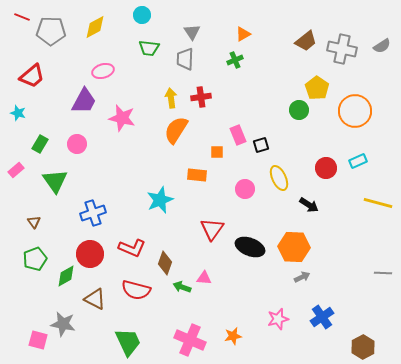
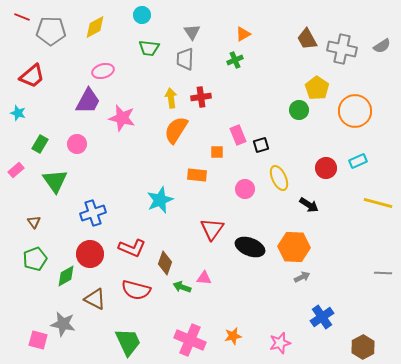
brown trapezoid at (306, 41): moved 1 px right, 2 px up; rotated 100 degrees clockwise
purple trapezoid at (84, 101): moved 4 px right
pink star at (278, 319): moved 2 px right, 24 px down
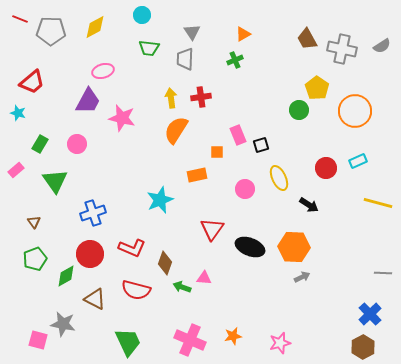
red line at (22, 17): moved 2 px left, 2 px down
red trapezoid at (32, 76): moved 6 px down
orange rectangle at (197, 175): rotated 18 degrees counterclockwise
blue cross at (322, 317): moved 48 px right, 3 px up; rotated 10 degrees counterclockwise
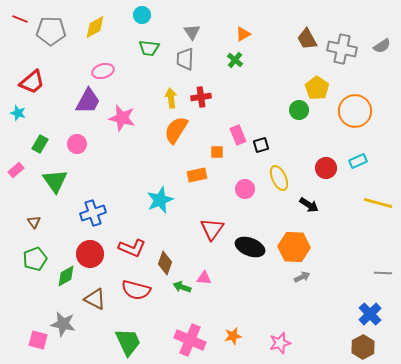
green cross at (235, 60): rotated 28 degrees counterclockwise
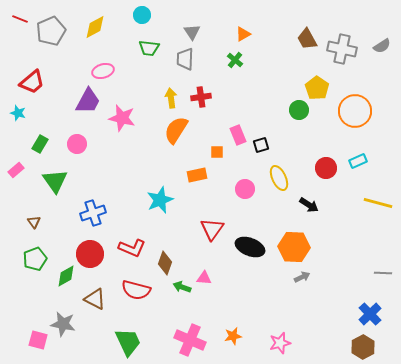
gray pentagon at (51, 31): rotated 24 degrees counterclockwise
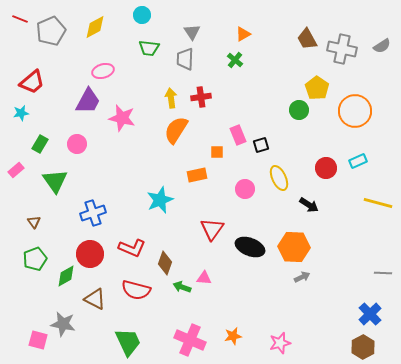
cyan star at (18, 113): moved 3 px right; rotated 28 degrees counterclockwise
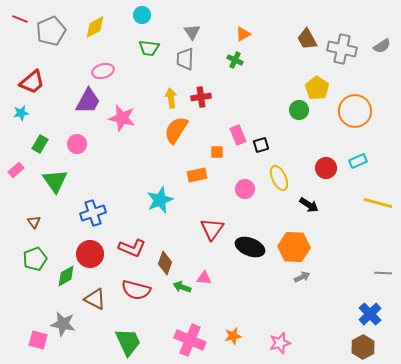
green cross at (235, 60): rotated 14 degrees counterclockwise
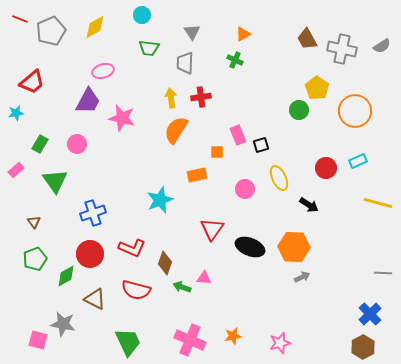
gray trapezoid at (185, 59): moved 4 px down
cyan star at (21, 113): moved 5 px left
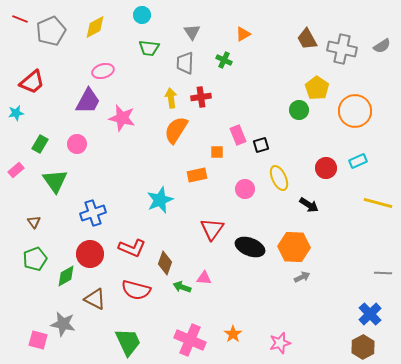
green cross at (235, 60): moved 11 px left
orange star at (233, 336): moved 2 px up; rotated 24 degrees counterclockwise
